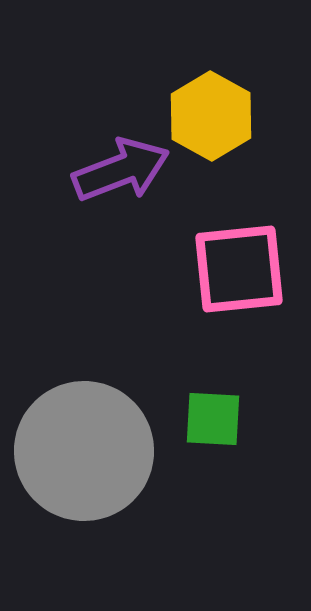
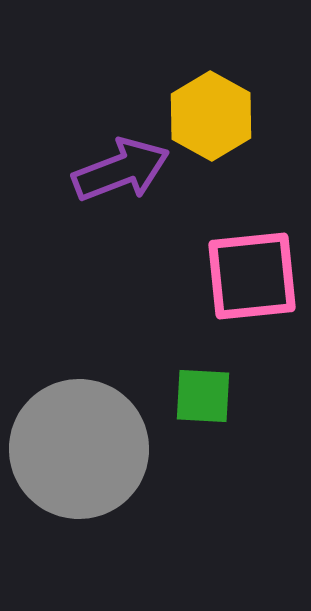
pink square: moved 13 px right, 7 px down
green square: moved 10 px left, 23 px up
gray circle: moved 5 px left, 2 px up
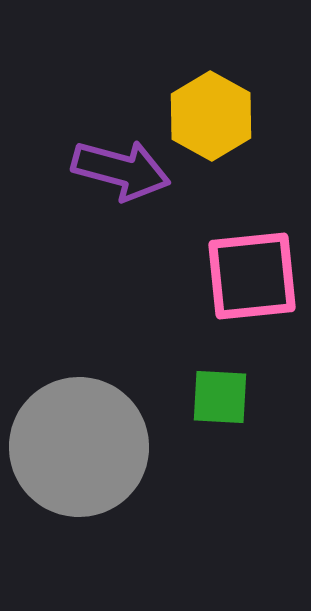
purple arrow: rotated 36 degrees clockwise
green square: moved 17 px right, 1 px down
gray circle: moved 2 px up
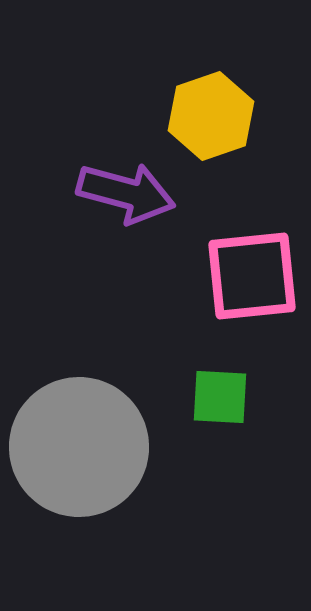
yellow hexagon: rotated 12 degrees clockwise
purple arrow: moved 5 px right, 23 px down
